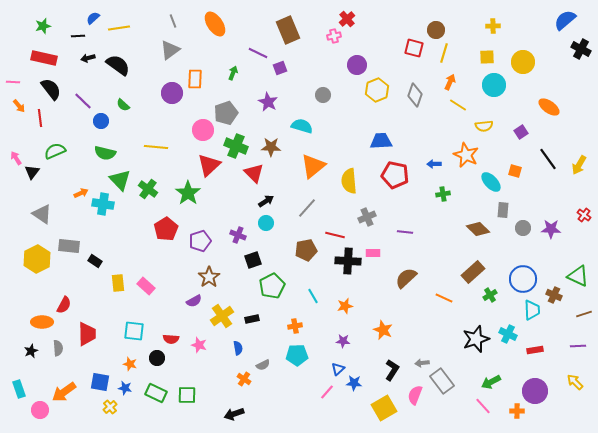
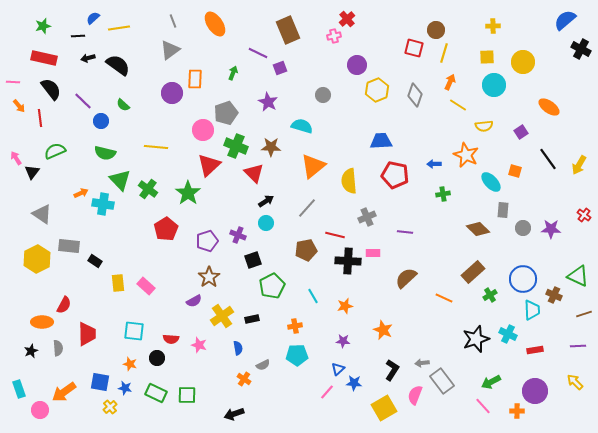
purple pentagon at (200, 241): moved 7 px right
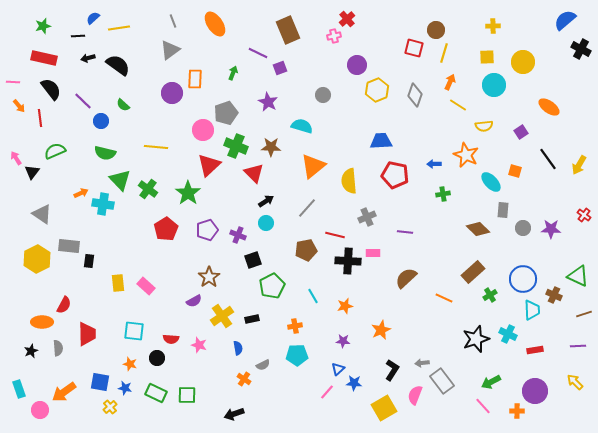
purple pentagon at (207, 241): moved 11 px up
black rectangle at (95, 261): moved 6 px left; rotated 64 degrees clockwise
orange star at (383, 330): moved 2 px left; rotated 24 degrees clockwise
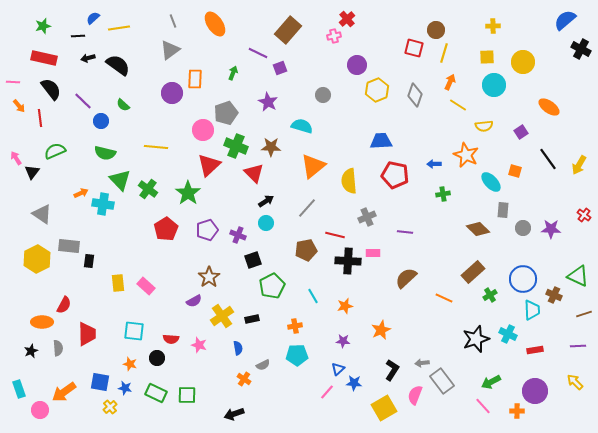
brown rectangle at (288, 30): rotated 64 degrees clockwise
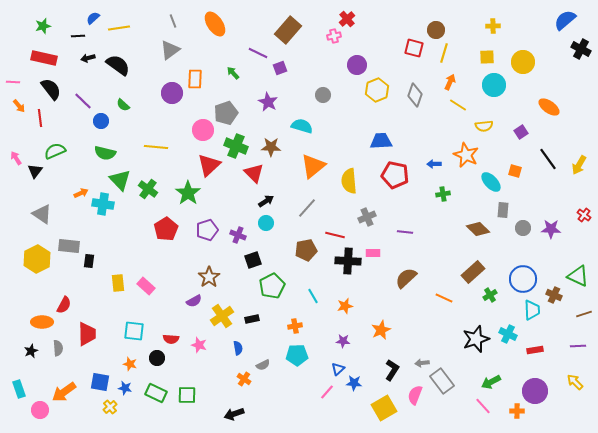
green arrow at (233, 73): rotated 64 degrees counterclockwise
black triangle at (32, 172): moved 3 px right, 1 px up
